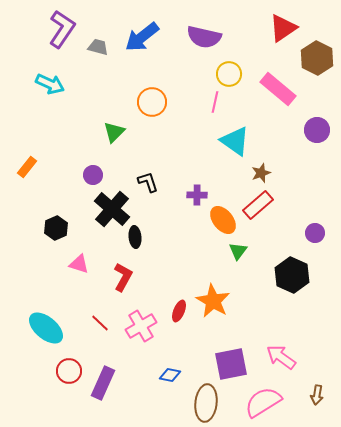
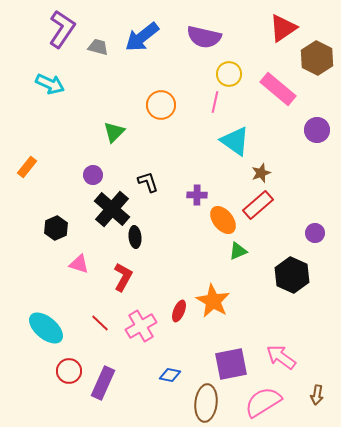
orange circle at (152, 102): moved 9 px right, 3 px down
green triangle at (238, 251): rotated 30 degrees clockwise
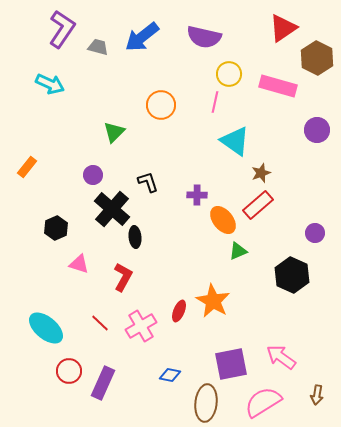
pink rectangle at (278, 89): moved 3 px up; rotated 24 degrees counterclockwise
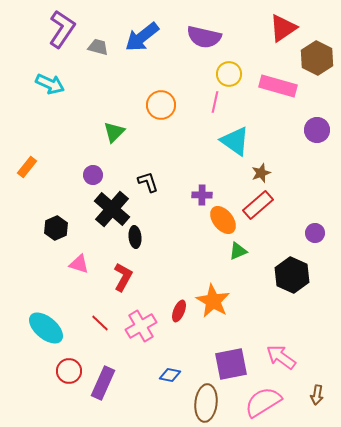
purple cross at (197, 195): moved 5 px right
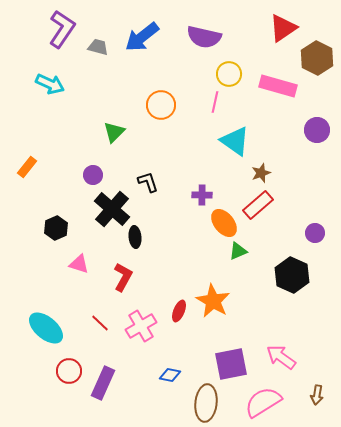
orange ellipse at (223, 220): moved 1 px right, 3 px down
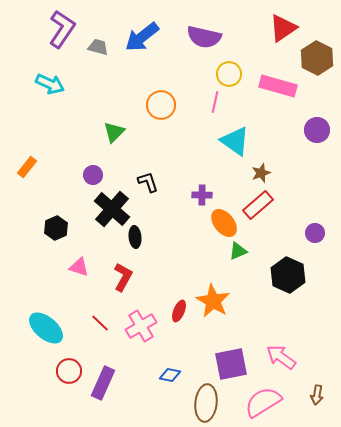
pink triangle at (79, 264): moved 3 px down
black hexagon at (292, 275): moved 4 px left
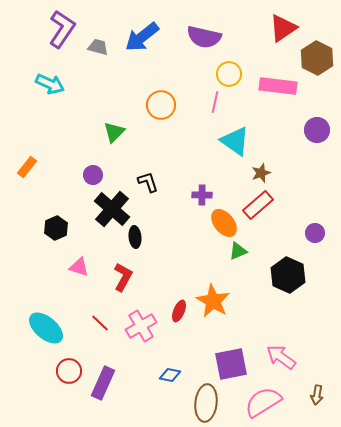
pink rectangle at (278, 86): rotated 9 degrees counterclockwise
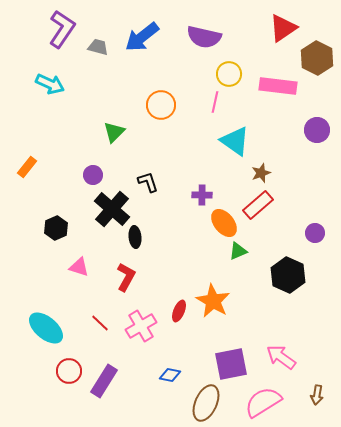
red L-shape at (123, 277): moved 3 px right
purple rectangle at (103, 383): moved 1 px right, 2 px up; rotated 8 degrees clockwise
brown ellipse at (206, 403): rotated 18 degrees clockwise
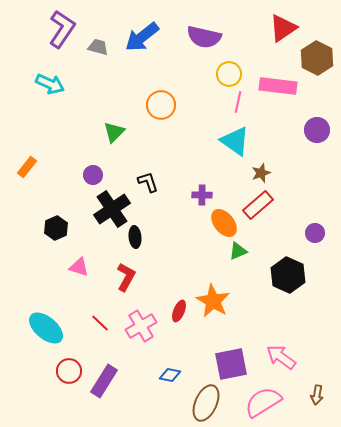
pink line at (215, 102): moved 23 px right
black cross at (112, 209): rotated 15 degrees clockwise
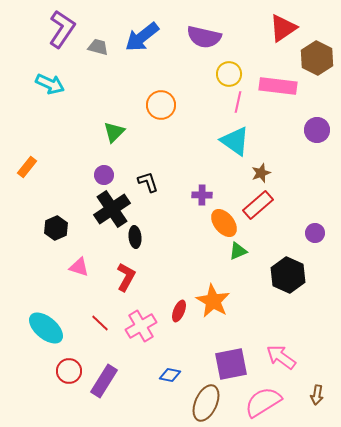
purple circle at (93, 175): moved 11 px right
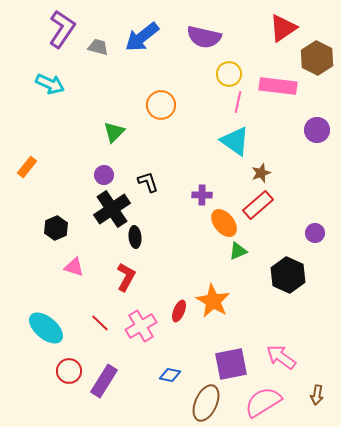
pink triangle at (79, 267): moved 5 px left
